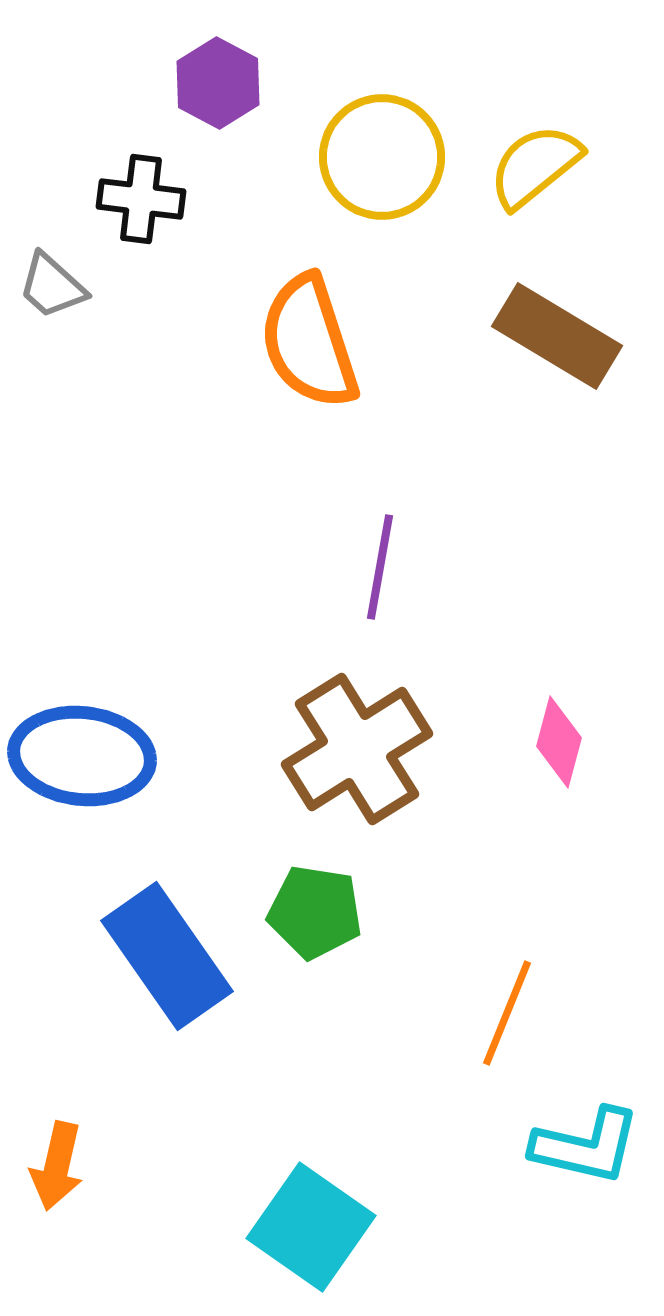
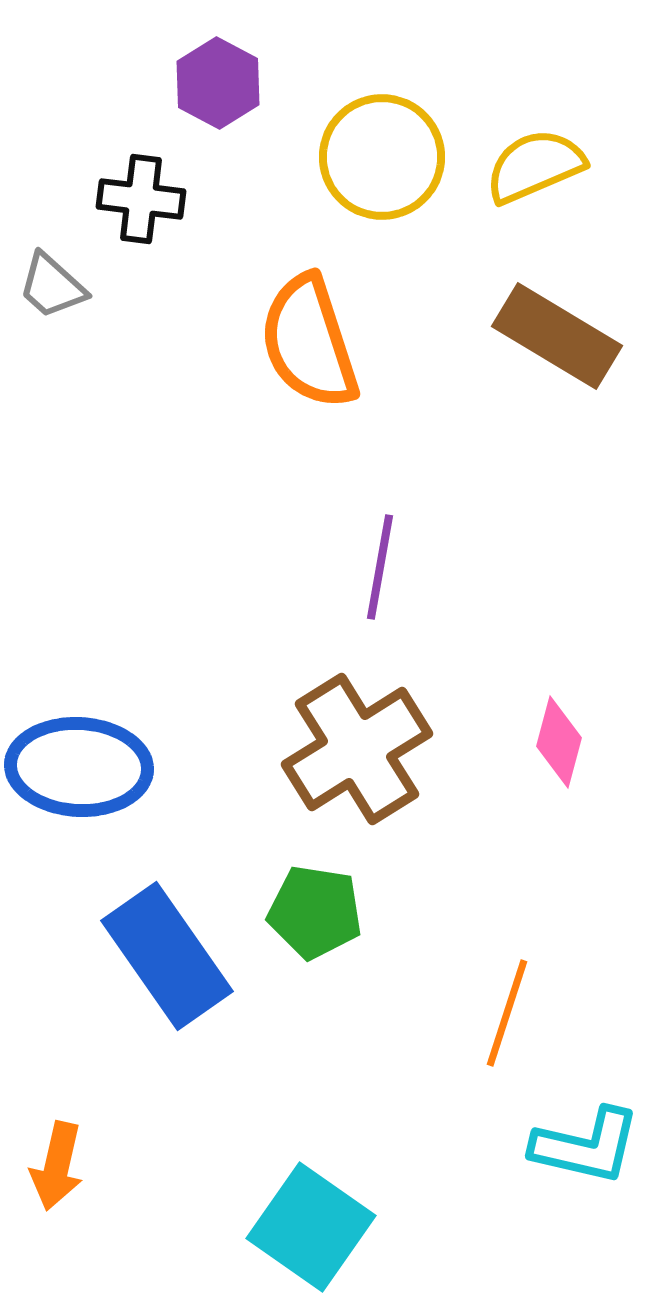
yellow semicircle: rotated 16 degrees clockwise
blue ellipse: moved 3 px left, 11 px down; rotated 3 degrees counterclockwise
orange line: rotated 4 degrees counterclockwise
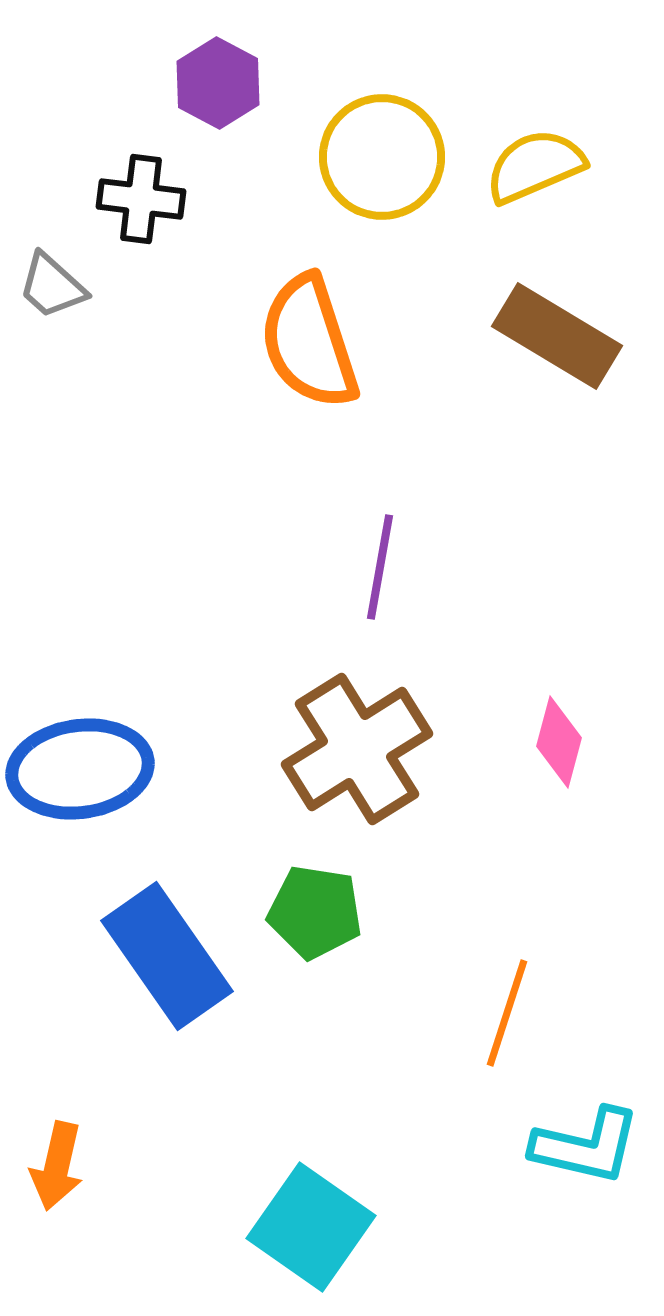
blue ellipse: moved 1 px right, 2 px down; rotated 11 degrees counterclockwise
